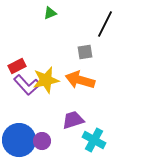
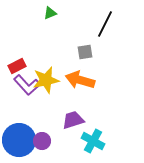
cyan cross: moved 1 px left, 1 px down
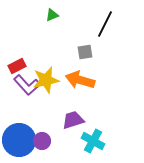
green triangle: moved 2 px right, 2 px down
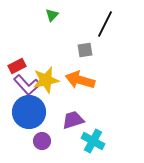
green triangle: rotated 24 degrees counterclockwise
gray square: moved 2 px up
blue circle: moved 10 px right, 28 px up
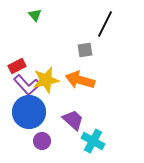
green triangle: moved 17 px left; rotated 24 degrees counterclockwise
purple trapezoid: rotated 60 degrees clockwise
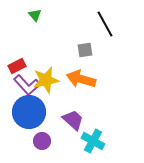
black line: rotated 56 degrees counterclockwise
orange arrow: moved 1 px right, 1 px up
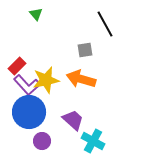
green triangle: moved 1 px right, 1 px up
red rectangle: rotated 18 degrees counterclockwise
